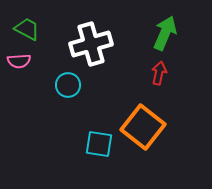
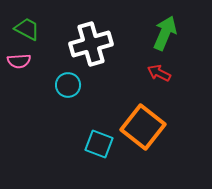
red arrow: rotated 75 degrees counterclockwise
cyan square: rotated 12 degrees clockwise
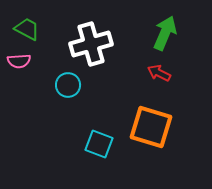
orange square: moved 8 px right; rotated 21 degrees counterclockwise
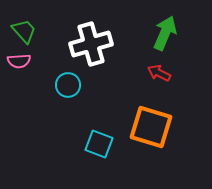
green trapezoid: moved 3 px left, 2 px down; rotated 20 degrees clockwise
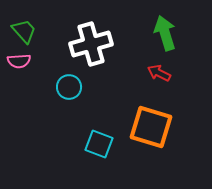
green arrow: rotated 40 degrees counterclockwise
cyan circle: moved 1 px right, 2 px down
